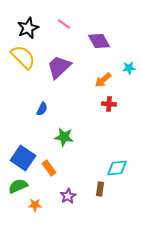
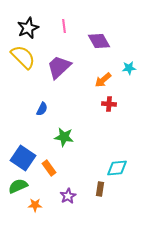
pink line: moved 2 px down; rotated 48 degrees clockwise
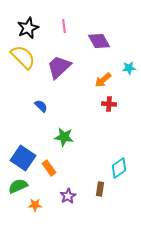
blue semicircle: moved 1 px left, 3 px up; rotated 72 degrees counterclockwise
cyan diamond: moved 2 px right; rotated 30 degrees counterclockwise
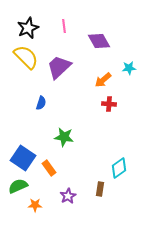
yellow semicircle: moved 3 px right
blue semicircle: moved 3 px up; rotated 64 degrees clockwise
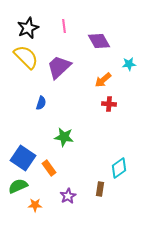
cyan star: moved 4 px up
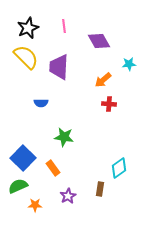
purple trapezoid: rotated 44 degrees counterclockwise
blue semicircle: rotated 72 degrees clockwise
blue square: rotated 10 degrees clockwise
orange rectangle: moved 4 px right
